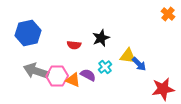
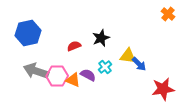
red semicircle: moved 1 px down; rotated 152 degrees clockwise
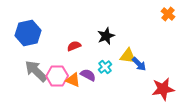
black star: moved 5 px right, 2 px up
gray arrow: rotated 25 degrees clockwise
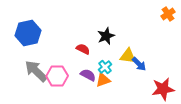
orange cross: rotated 16 degrees clockwise
red semicircle: moved 9 px right, 3 px down; rotated 48 degrees clockwise
orange triangle: moved 30 px right; rotated 42 degrees counterclockwise
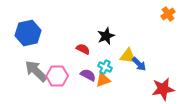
cyan cross: rotated 24 degrees counterclockwise
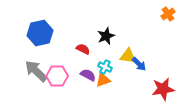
blue hexagon: moved 12 px right
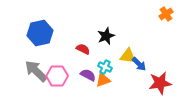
orange cross: moved 2 px left
red star: moved 3 px left, 6 px up
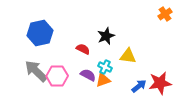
orange cross: moved 1 px left
blue arrow: moved 22 px down; rotated 84 degrees counterclockwise
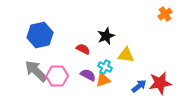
blue hexagon: moved 2 px down
yellow triangle: moved 2 px left, 1 px up
